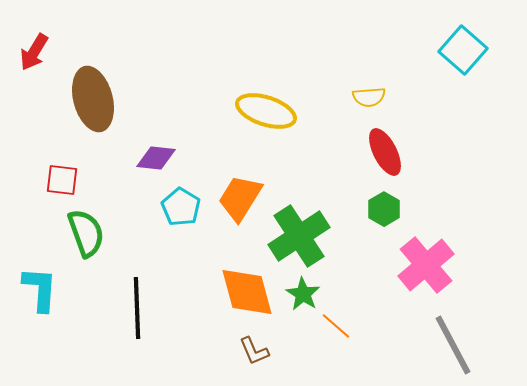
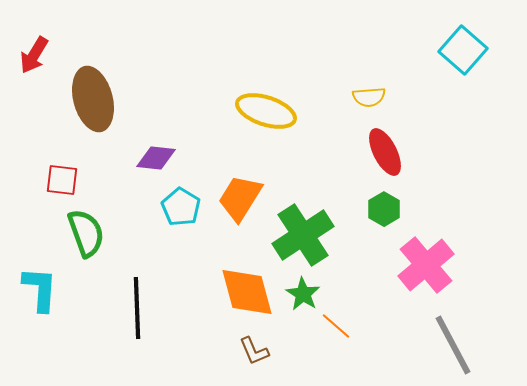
red arrow: moved 3 px down
green cross: moved 4 px right, 1 px up
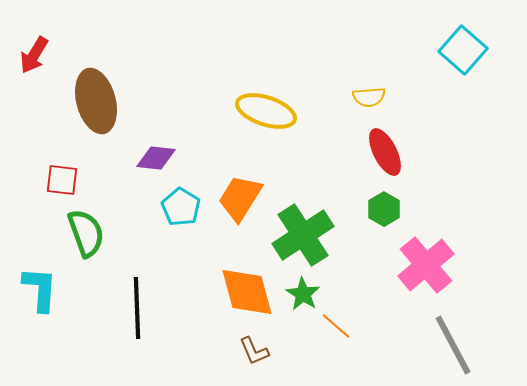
brown ellipse: moved 3 px right, 2 px down
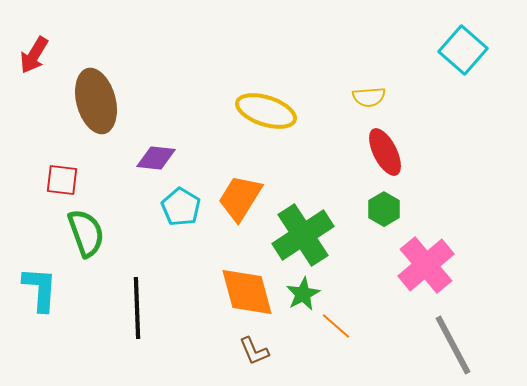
green star: rotated 12 degrees clockwise
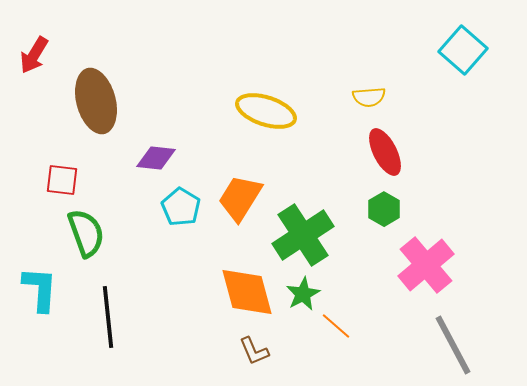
black line: moved 29 px left, 9 px down; rotated 4 degrees counterclockwise
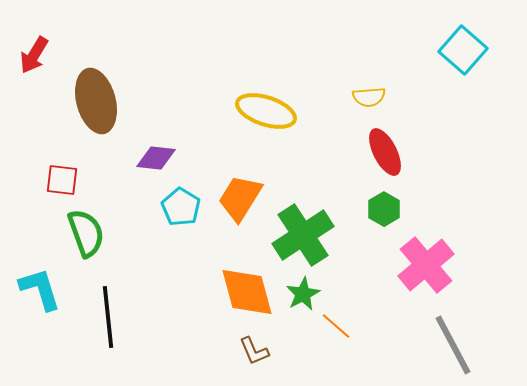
cyan L-shape: rotated 21 degrees counterclockwise
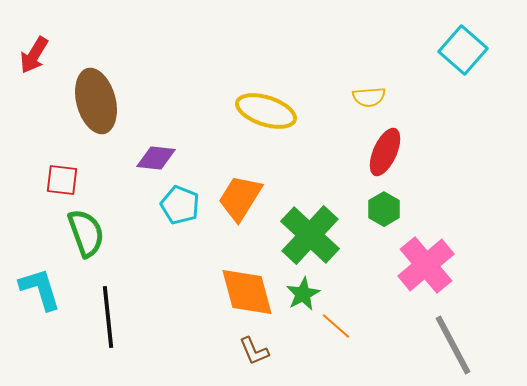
red ellipse: rotated 51 degrees clockwise
cyan pentagon: moved 1 px left, 2 px up; rotated 9 degrees counterclockwise
green cross: moved 7 px right; rotated 14 degrees counterclockwise
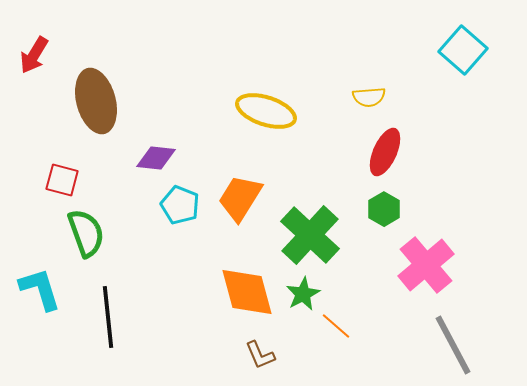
red square: rotated 8 degrees clockwise
brown L-shape: moved 6 px right, 4 px down
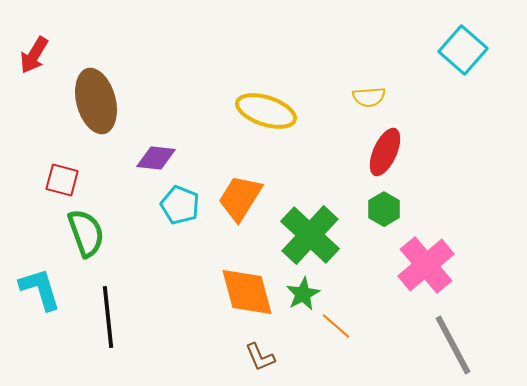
brown L-shape: moved 2 px down
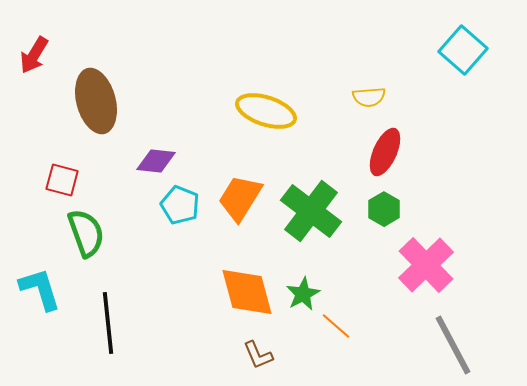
purple diamond: moved 3 px down
green cross: moved 1 px right, 24 px up; rotated 6 degrees counterclockwise
pink cross: rotated 4 degrees counterclockwise
black line: moved 6 px down
brown L-shape: moved 2 px left, 2 px up
